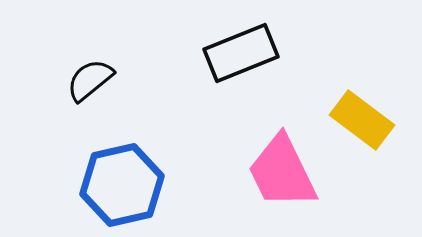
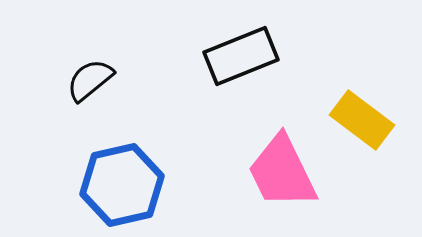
black rectangle: moved 3 px down
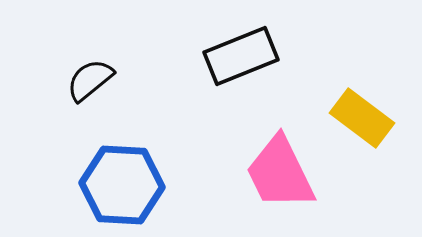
yellow rectangle: moved 2 px up
pink trapezoid: moved 2 px left, 1 px down
blue hexagon: rotated 16 degrees clockwise
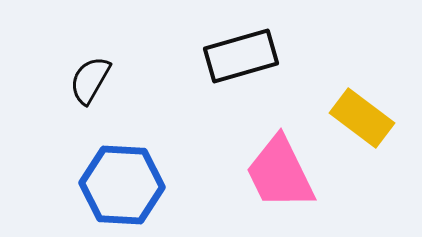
black rectangle: rotated 6 degrees clockwise
black semicircle: rotated 21 degrees counterclockwise
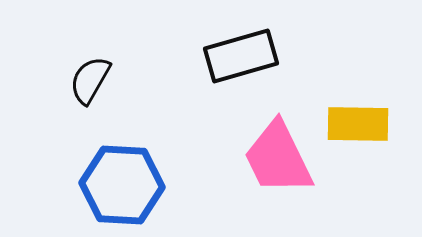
yellow rectangle: moved 4 px left, 6 px down; rotated 36 degrees counterclockwise
pink trapezoid: moved 2 px left, 15 px up
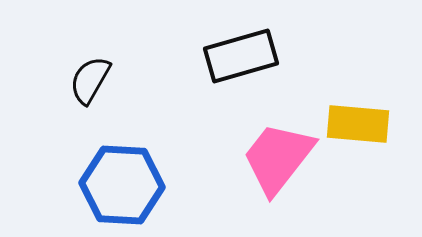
yellow rectangle: rotated 4 degrees clockwise
pink trapezoid: rotated 64 degrees clockwise
